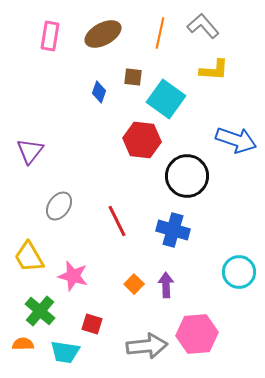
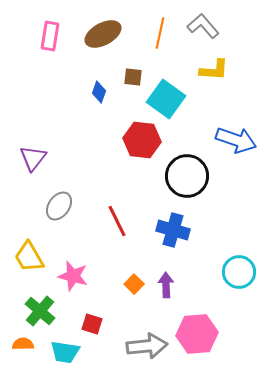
purple triangle: moved 3 px right, 7 px down
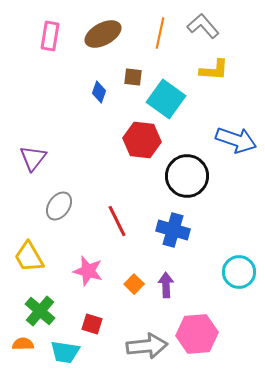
pink star: moved 15 px right, 5 px up
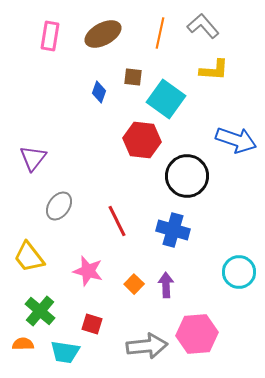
yellow trapezoid: rotated 8 degrees counterclockwise
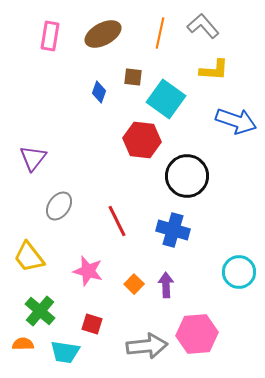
blue arrow: moved 19 px up
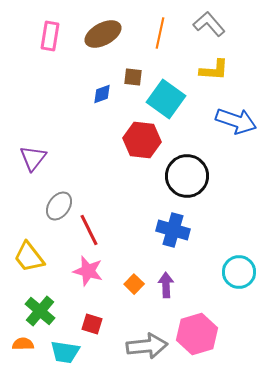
gray L-shape: moved 6 px right, 2 px up
blue diamond: moved 3 px right, 2 px down; rotated 50 degrees clockwise
red line: moved 28 px left, 9 px down
pink hexagon: rotated 12 degrees counterclockwise
